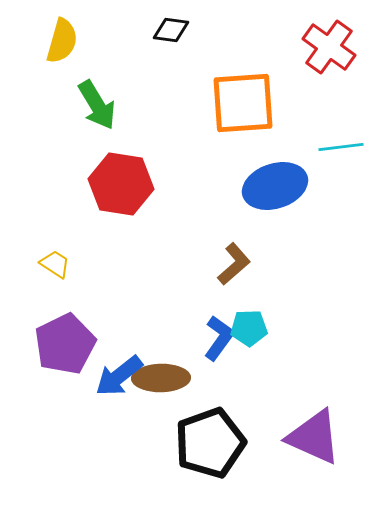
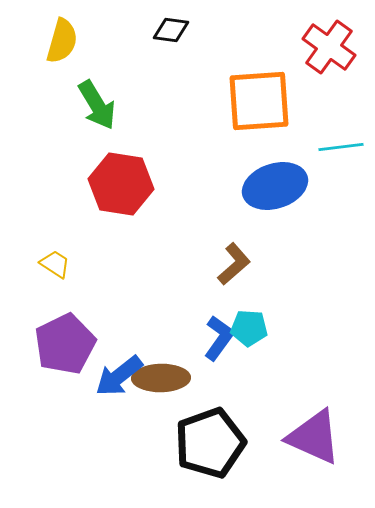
orange square: moved 16 px right, 2 px up
cyan pentagon: rotated 6 degrees clockwise
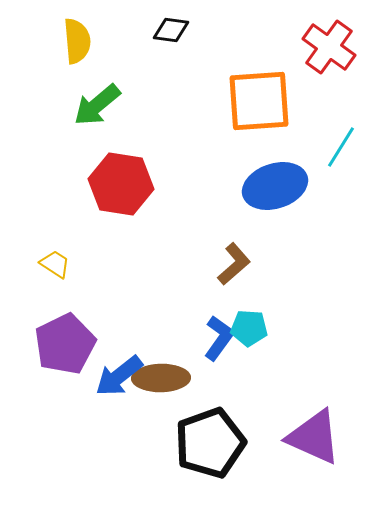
yellow semicircle: moved 15 px right; rotated 21 degrees counterclockwise
green arrow: rotated 81 degrees clockwise
cyan line: rotated 51 degrees counterclockwise
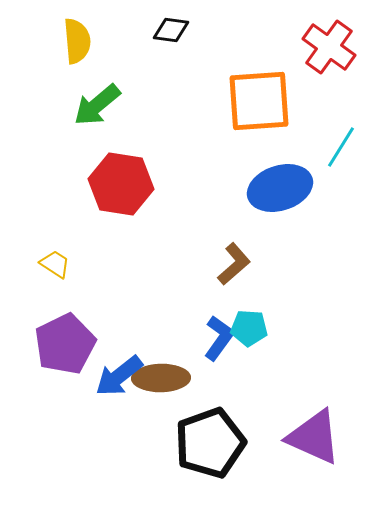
blue ellipse: moved 5 px right, 2 px down
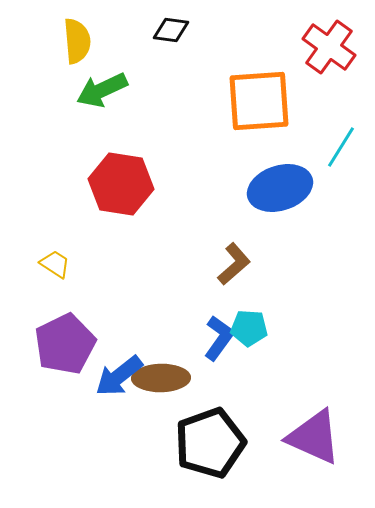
green arrow: moved 5 px right, 15 px up; rotated 15 degrees clockwise
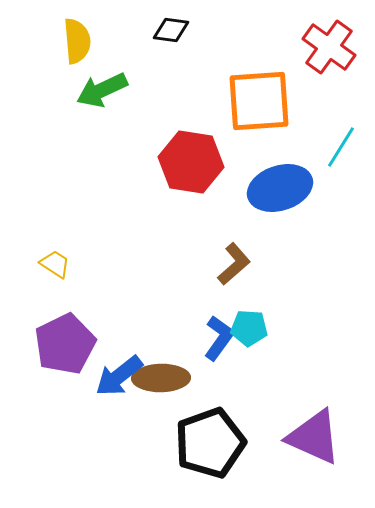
red hexagon: moved 70 px right, 22 px up
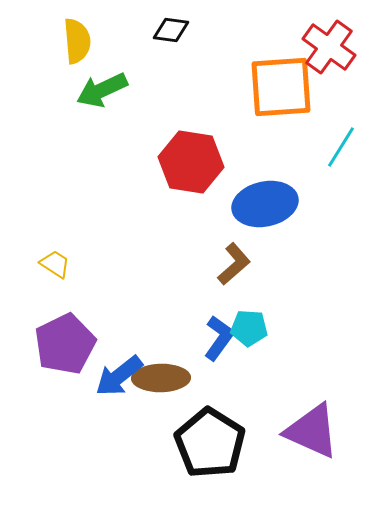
orange square: moved 22 px right, 14 px up
blue ellipse: moved 15 px left, 16 px down; rotated 6 degrees clockwise
purple triangle: moved 2 px left, 6 px up
black pentagon: rotated 20 degrees counterclockwise
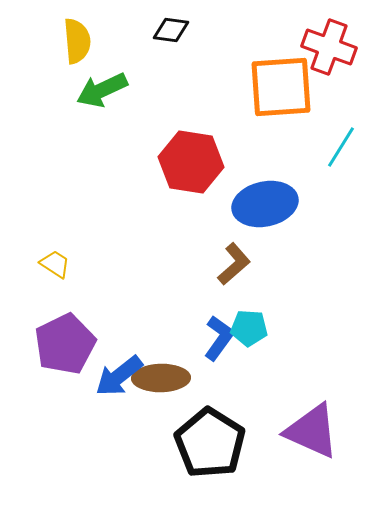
red cross: rotated 16 degrees counterclockwise
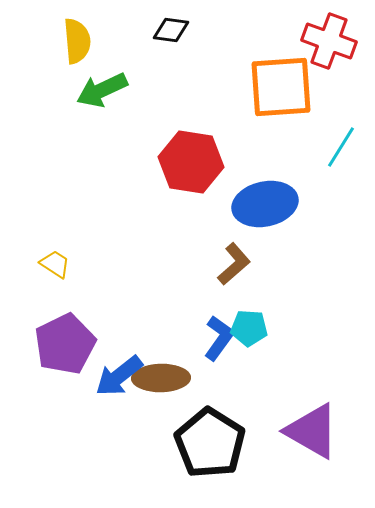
red cross: moved 6 px up
purple triangle: rotated 6 degrees clockwise
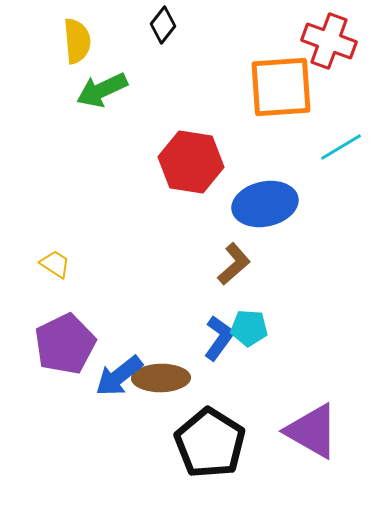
black diamond: moved 8 px left, 5 px up; rotated 60 degrees counterclockwise
cyan line: rotated 27 degrees clockwise
